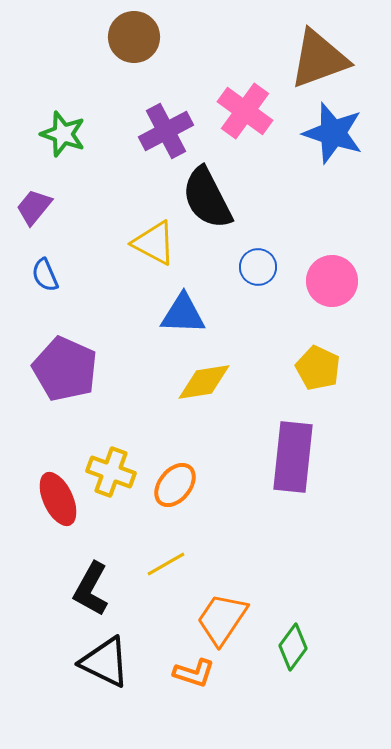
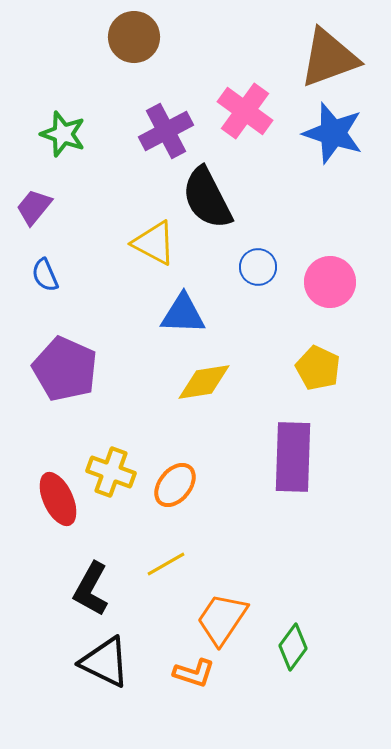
brown triangle: moved 10 px right, 1 px up
pink circle: moved 2 px left, 1 px down
purple rectangle: rotated 4 degrees counterclockwise
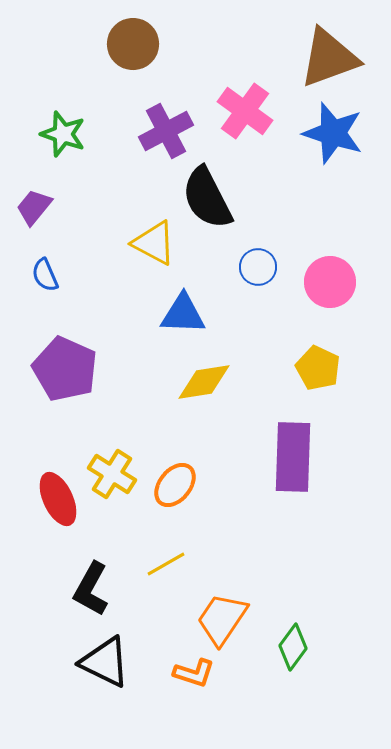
brown circle: moved 1 px left, 7 px down
yellow cross: moved 1 px right, 2 px down; rotated 12 degrees clockwise
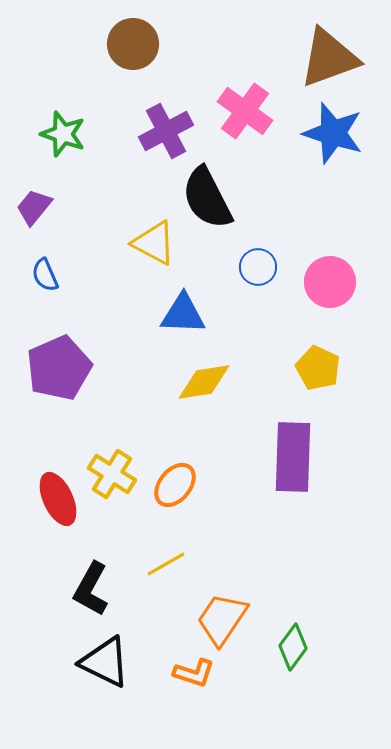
purple pentagon: moved 6 px left, 1 px up; rotated 24 degrees clockwise
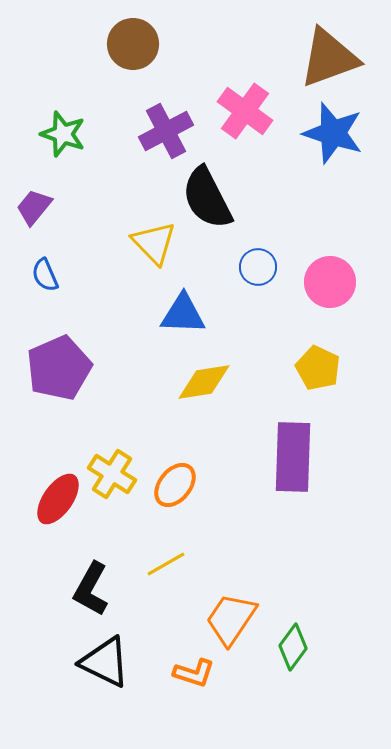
yellow triangle: rotated 18 degrees clockwise
red ellipse: rotated 60 degrees clockwise
orange trapezoid: moved 9 px right
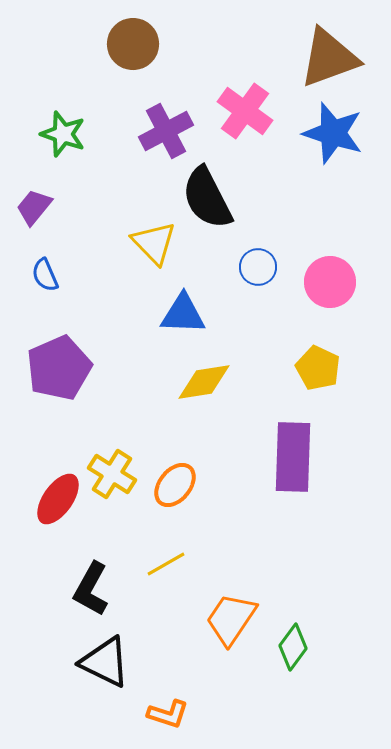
orange L-shape: moved 26 px left, 41 px down
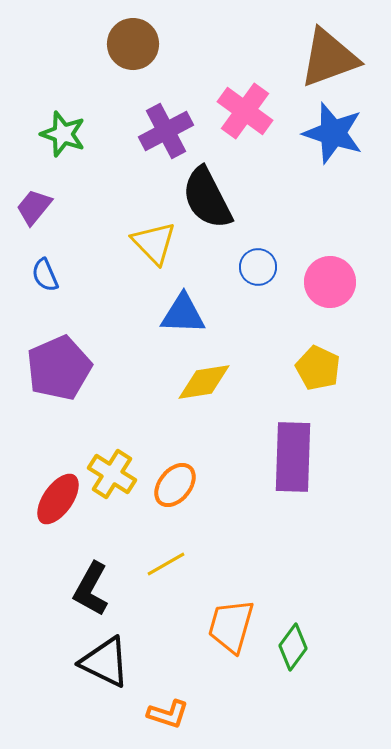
orange trapezoid: moved 7 px down; rotated 18 degrees counterclockwise
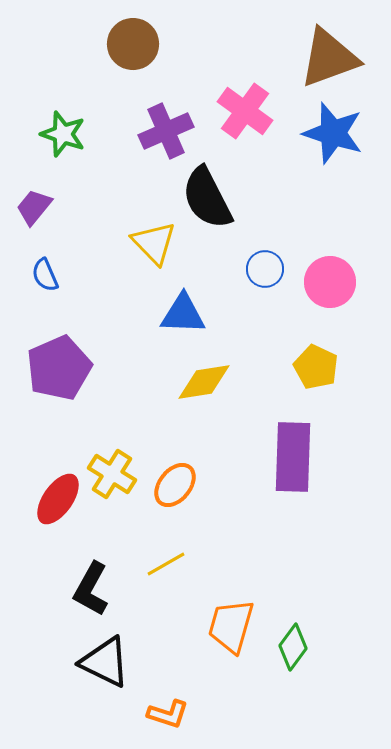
purple cross: rotated 4 degrees clockwise
blue circle: moved 7 px right, 2 px down
yellow pentagon: moved 2 px left, 1 px up
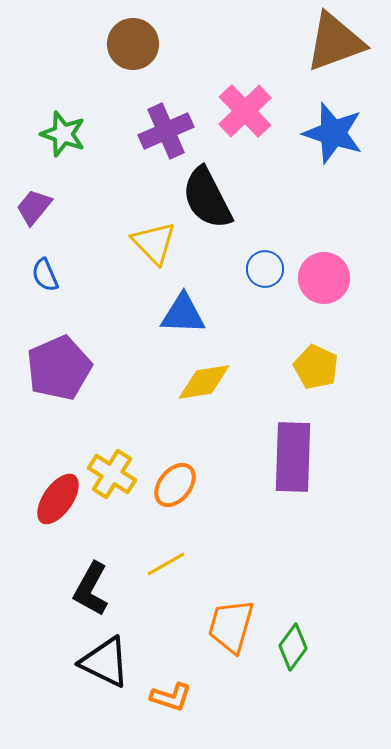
brown triangle: moved 6 px right, 16 px up
pink cross: rotated 10 degrees clockwise
pink circle: moved 6 px left, 4 px up
orange L-shape: moved 3 px right, 17 px up
